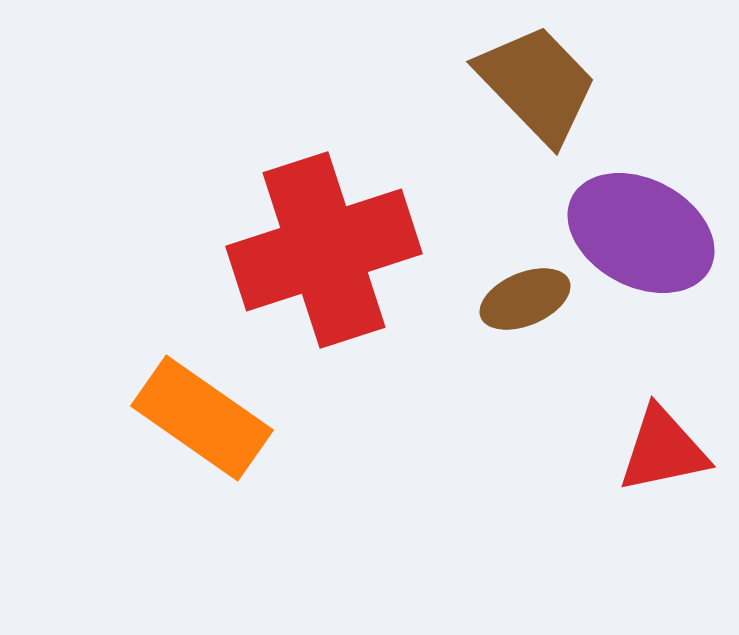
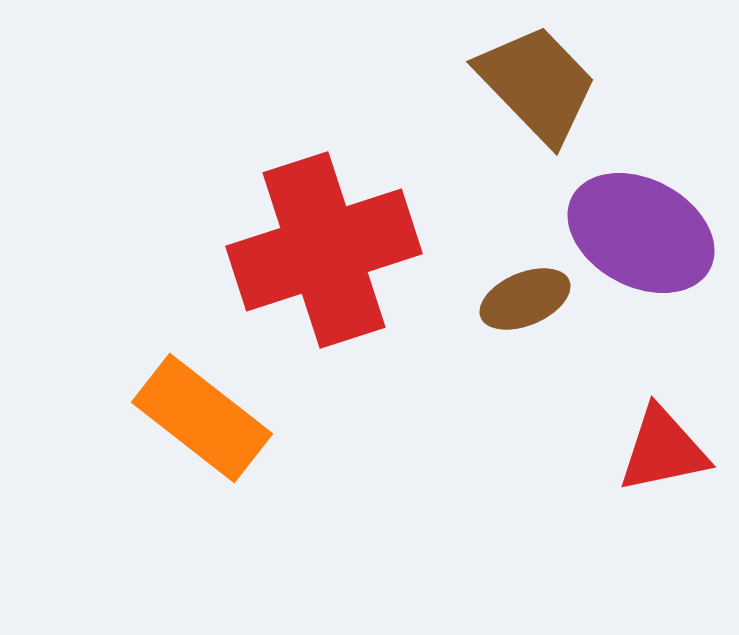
orange rectangle: rotated 3 degrees clockwise
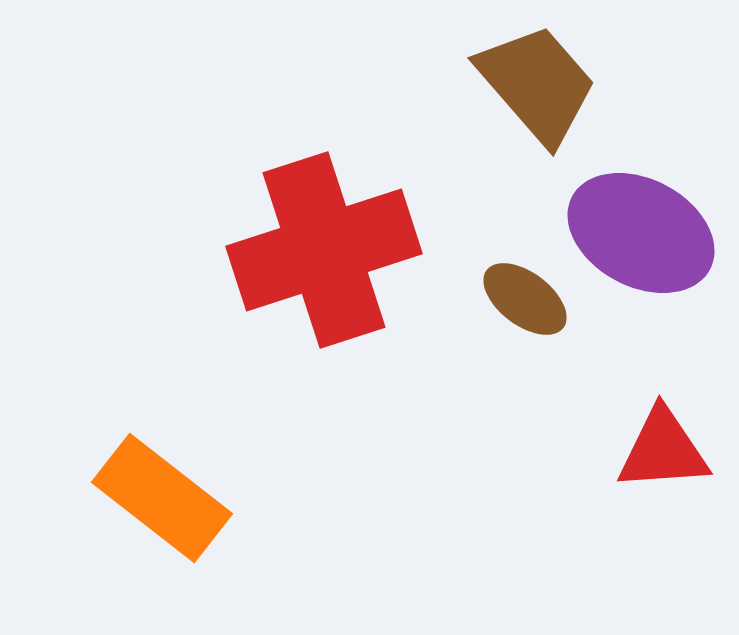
brown trapezoid: rotated 3 degrees clockwise
brown ellipse: rotated 60 degrees clockwise
orange rectangle: moved 40 px left, 80 px down
red triangle: rotated 8 degrees clockwise
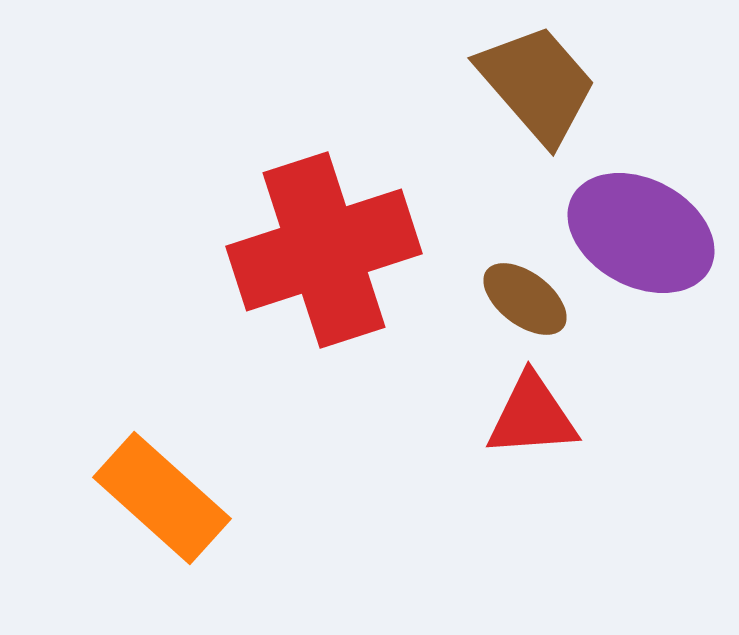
red triangle: moved 131 px left, 34 px up
orange rectangle: rotated 4 degrees clockwise
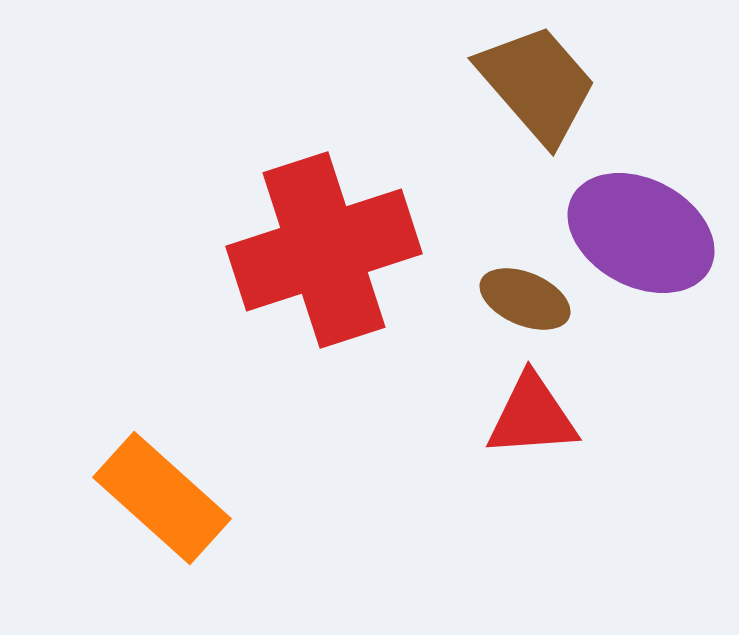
brown ellipse: rotated 14 degrees counterclockwise
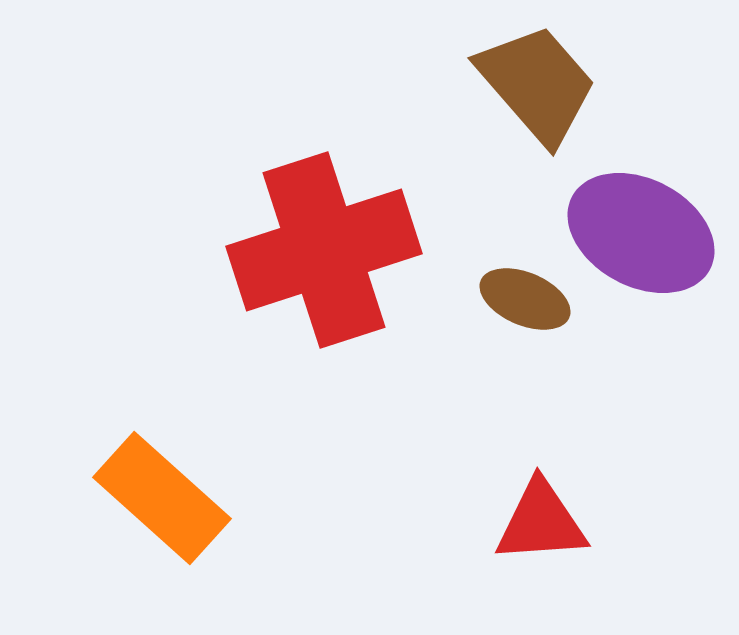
red triangle: moved 9 px right, 106 px down
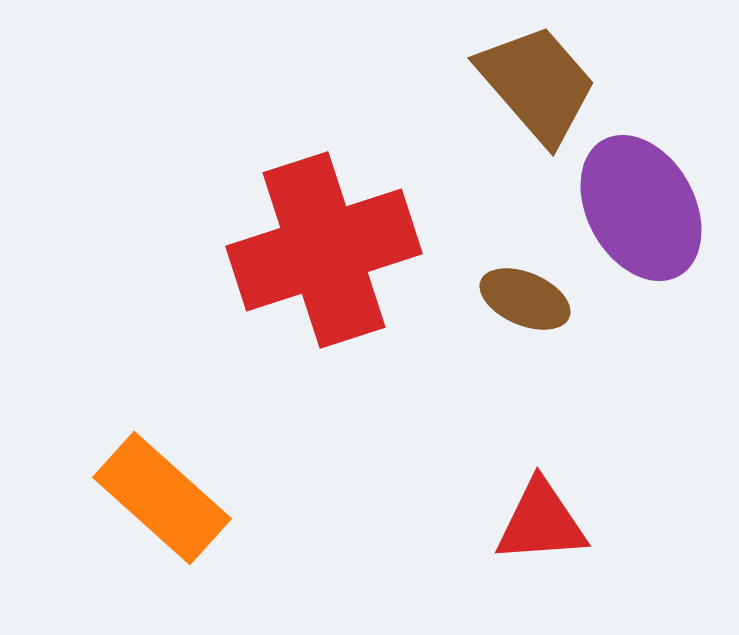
purple ellipse: moved 25 px up; rotated 33 degrees clockwise
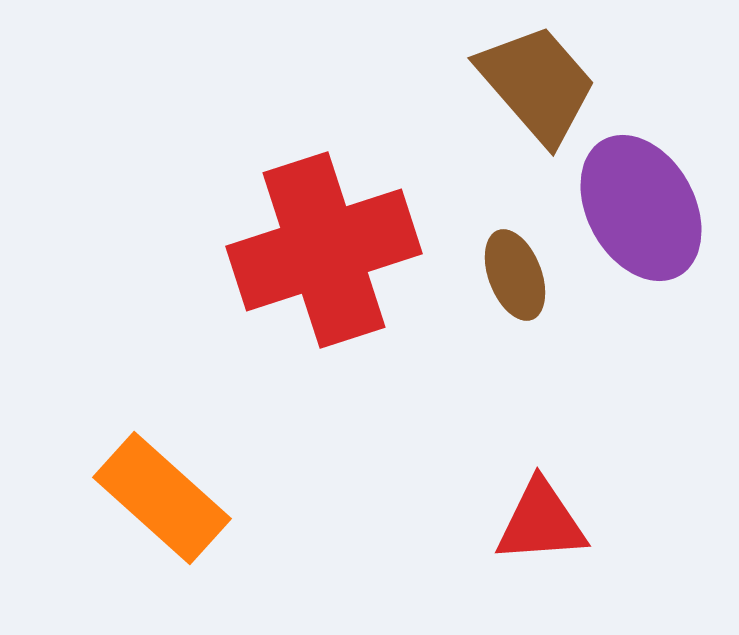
brown ellipse: moved 10 px left, 24 px up; rotated 46 degrees clockwise
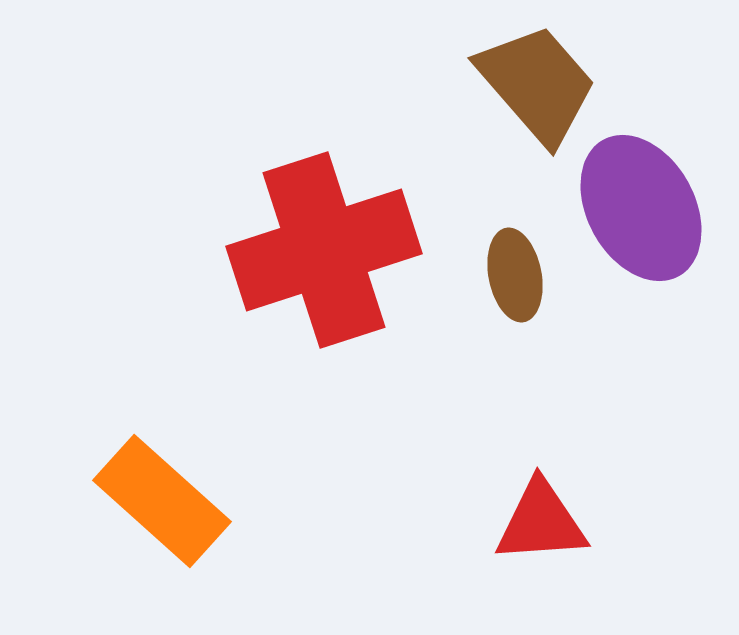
brown ellipse: rotated 10 degrees clockwise
orange rectangle: moved 3 px down
